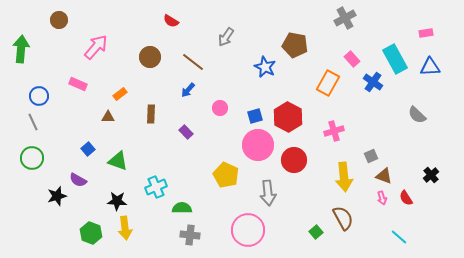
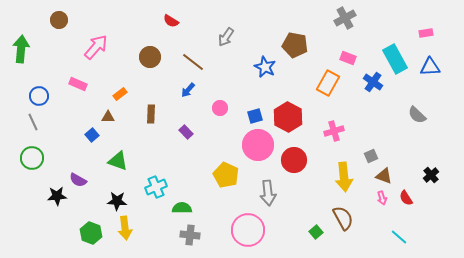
pink rectangle at (352, 59): moved 4 px left, 1 px up; rotated 28 degrees counterclockwise
blue square at (88, 149): moved 4 px right, 14 px up
black star at (57, 196): rotated 12 degrees clockwise
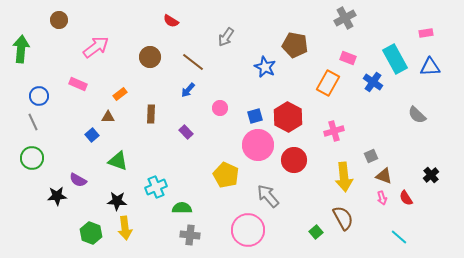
pink arrow at (96, 47): rotated 12 degrees clockwise
gray arrow at (268, 193): moved 3 px down; rotated 145 degrees clockwise
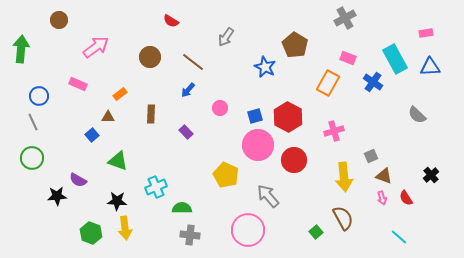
brown pentagon at (295, 45): rotated 20 degrees clockwise
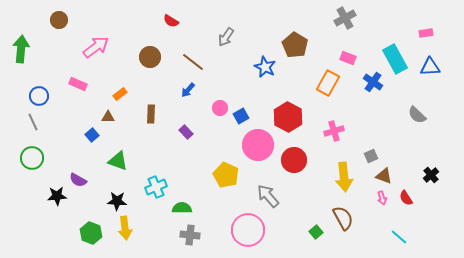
blue square at (255, 116): moved 14 px left; rotated 14 degrees counterclockwise
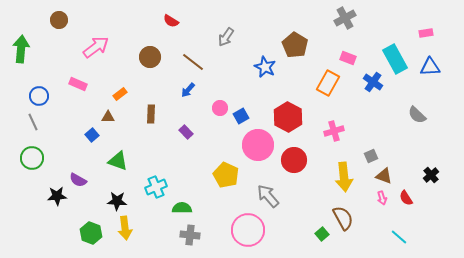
green square at (316, 232): moved 6 px right, 2 px down
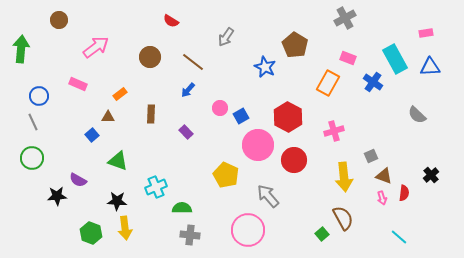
red semicircle at (406, 198): moved 2 px left, 5 px up; rotated 140 degrees counterclockwise
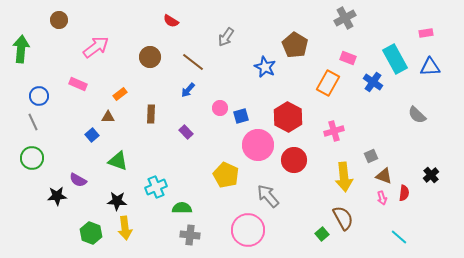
blue square at (241, 116): rotated 14 degrees clockwise
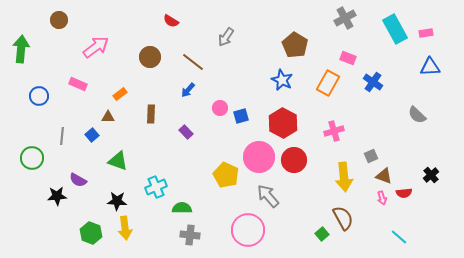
cyan rectangle at (395, 59): moved 30 px up
blue star at (265, 67): moved 17 px right, 13 px down
red hexagon at (288, 117): moved 5 px left, 6 px down
gray line at (33, 122): moved 29 px right, 14 px down; rotated 30 degrees clockwise
pink circle at (258, 145): moved 1 px right, 12 px down
red semicircle at (404, 193): rotated 77 degrees clockwise
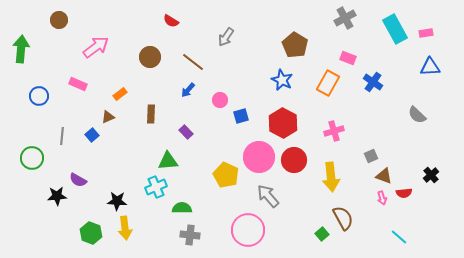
pink circle at (220, 108): moved 8 px up
brown triangle at (108, 117): rotated 24 degrees counterclockwise
green triangle at (118, 161): moved 50 px right; rotated 25 degrees counterclockwise
yellow arrow at (344, 177): moved 13 px left
